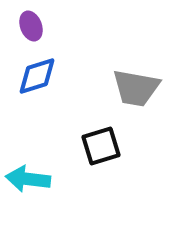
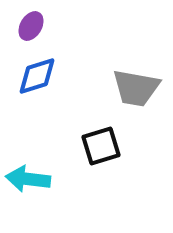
purple ellipse: rotated 52 degrees clockwise
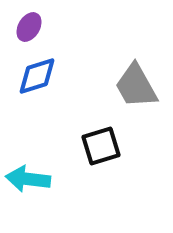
purple ellipse: moved 2 px left, 1 px down
gray trapezoid: moved 2 px up; rotated 51 degrees clockwise
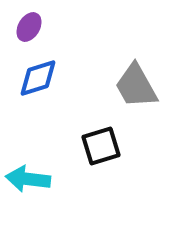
blue diamond: moved 1 px right, 2 px down
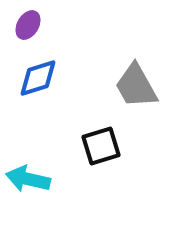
purple ellipse: moved 1 px left, 2 px up
cyan arrow: rotated 6 degrees clockwise
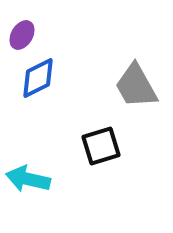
purple ellipse: moved 6 px left, 10 px down
blue diamond: rotated 9 degrees counterclockwise
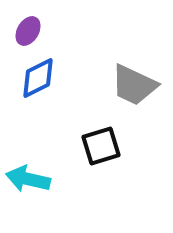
purple ellipse: moved 6 px right, 4 px up
gray trapezoid: moved 2 px left, 1 px up; rotated 36 degrees counterclockwise
